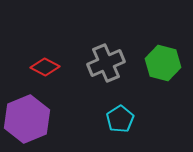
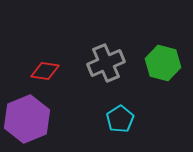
red diamond: moved 4 px down; rotated 20 degrees counterclockwise
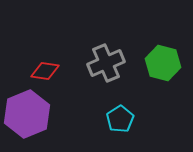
purple hexagon: moved 5 px up
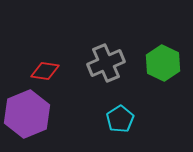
green hexagon: rotated 12 degrees clockwise
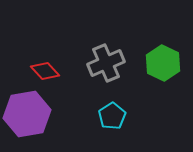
red diamond: rotated 40 degrees clockwise
purple hexagon: rotated 12 degrees clockwise
cyan pentagon: moved 8 px left, 3 px up
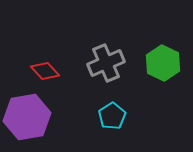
purple hexagon: moved 3 px down
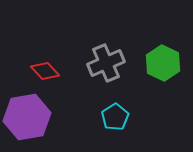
cyan pentagon: moved 3 px right, 1 px down
